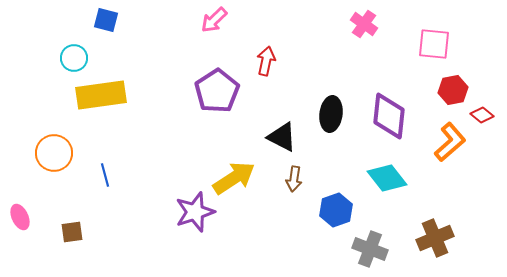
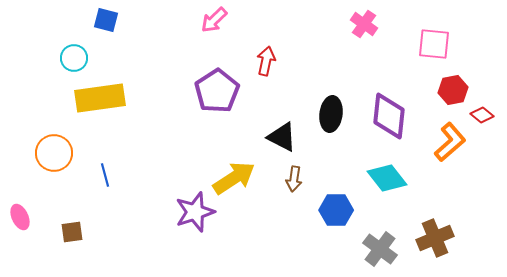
yellow rectangle: moved 1 px left, 3 px down
blue hexagon: rotated 20 degrees clockwise
gray cross: moved 10 px right; rotated 16 degrees clockwise
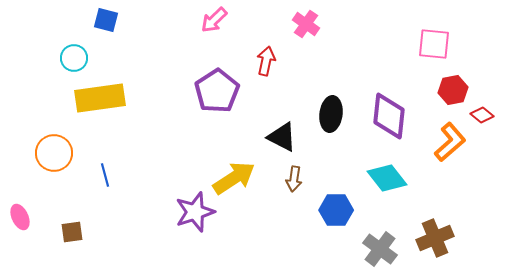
pink cross: moved 58 px left
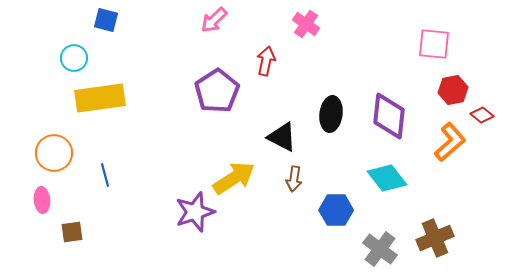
pink ellipse: moved 22 px right, 17 px up; rotated 20 degrees clockwise
